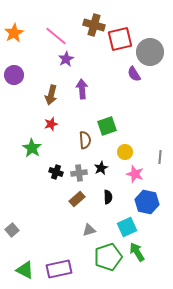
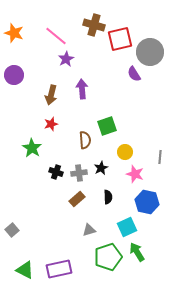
orange star: rotated 24 degrees counterclockwise
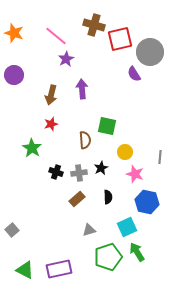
green square: rotated 30 degrees clockwise
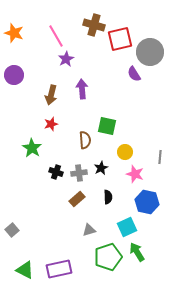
pink line: rotated 20 degrees clockwise
